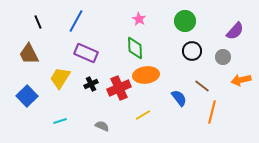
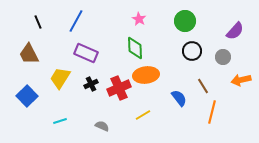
brown line: moved 1 px right; rotated 21 degrees clockwise
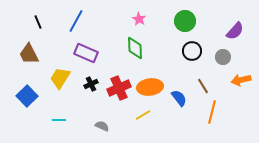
orange ellipse: moved 4 px right, 12 px down
cyan line: moved 1 px left, 1 px up; rotated 16 degrees clockwise
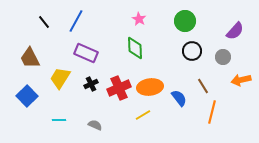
black line: moved 6 px right; rotated 16 degrees counterclockwise
brown trapezoid: moved 1 px right, 4 px down
gray semicircle: moved 7 px left, 1 px up
